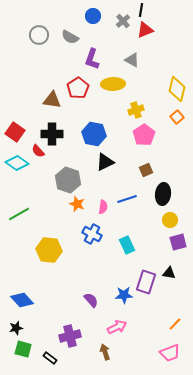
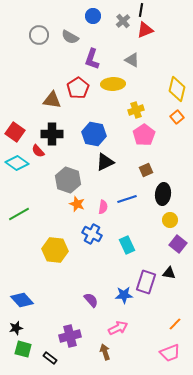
purple square at (178, 242): moved 2 px down; rotated 36 degrees counterclockwise
yellow hexagon at (49, 250): moved 6 px right
pink arrow at (117, 327): moved 1 px right, 1 px down
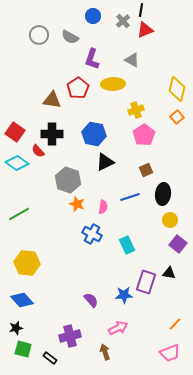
blue line at (127, 199): moved 3 px right, 2 px up
yellow hexagon at (55, 250): moved 28 px left, 13 px down
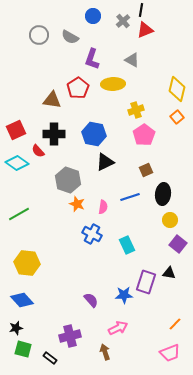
red square at (15, 132): moved 1 px right, 2 px up; rotated 30 degrees clockwise
black cross at (52, 134): moved 2 px right
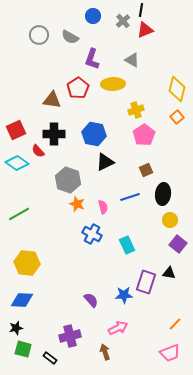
pink semicircle at (103, 207): rotated 24 degrees counterclockwise
blue diamond at (22, 300): rotated 45 degrees counterclockwise
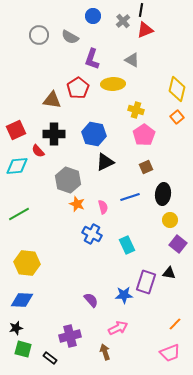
yellow cross at (136, 110): rotated 35 degrees clockwise
cyan diamond at (17, 163): moved 3 px down; rotated 40 degrees counterclockwise
brown square at (146, 170): moved 3 px up
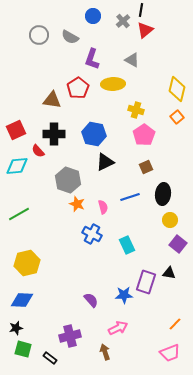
red triangle at (145, 30): rotated 18 degrees counterclockwise
yellow hexagon at (27, 263): rotated 20 degrees counterclockwise
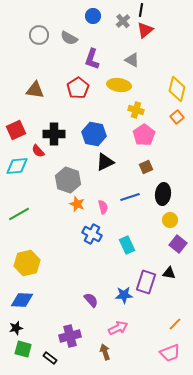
gray semicircle at (70, 37): moved 1 px left, 1 px down
yellow ellipse at (113, 84): moved 6 px right, 1 px down; rotated 10 degrees clockwise
brown triangle at (52, 100): moved 17 px left, 10 px up
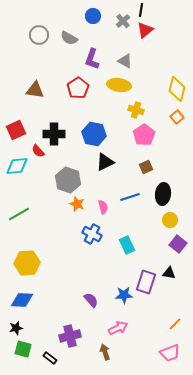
gray triangle at (132, 60): moved 7 px left, 1 px down
yellow hexagon at (27, 263): rotated 10 degrees clockwise
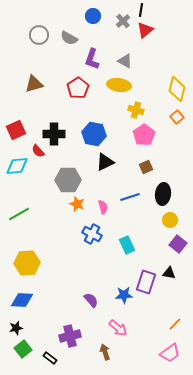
brown triangle at (35, 90): moved 1 px left, 6 px up; rotated 24 degrees counterclockwise
gray hexagon at (68, 180): rotated 20 degrees counterclockwise
pink arrow at (118, 328): rotated 66 degrees clockwise
green square at (23, 349): rotated 36 degrees clockwise
pink trapezoid at (170, 353): rotated 15 degrees counterclockwise
